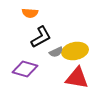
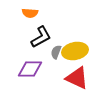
gray semicircle: rotated 136 degrees clockwise
purple diamond: moved 5 px right; rotated 15 degrees counterclockwise
red triangle: rotated 15 degrees clockwise
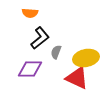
black L-shape: moved 1 px left, 1 px down; rotated 10 degrees counterclockwise
yellow ellipse: moved 11 px right, 7 px down
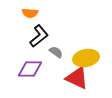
black L-shape: moved 1 px left, 2 px up
gray semicircle: rotated 104 degrees clockwise
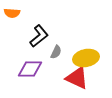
orange semicircle: moved 18 px left
gray semicircle: rotated 80 degrees clockwise
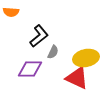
orange semicircle: moved 1 px left, 1 px up
gray semicircle: moved 3 px left
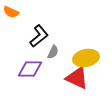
orange semicircle: rotated 21 degrees clockwise
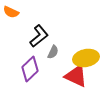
purple diamond: rotated 45 degrees counterclockwise
red triangle: moved 1 px left, 2 px up
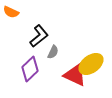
yellow ellipse: moved 5 px right, 6 px down; rotated 25 degrees counterclockwise
red triangle: moved 1 px left, 1 px up
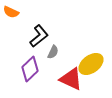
red triangle: moved 4 px left, 4 px down
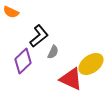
purple diamond: moved 7 px left, 8 px up
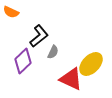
yellow ellipse: rotated 10 degrees counterclockwise
